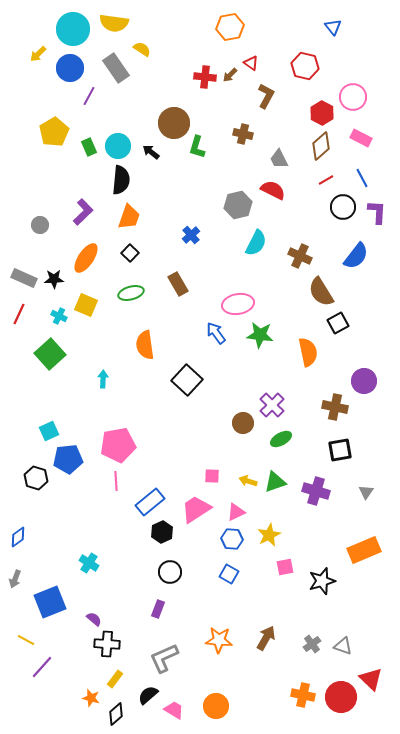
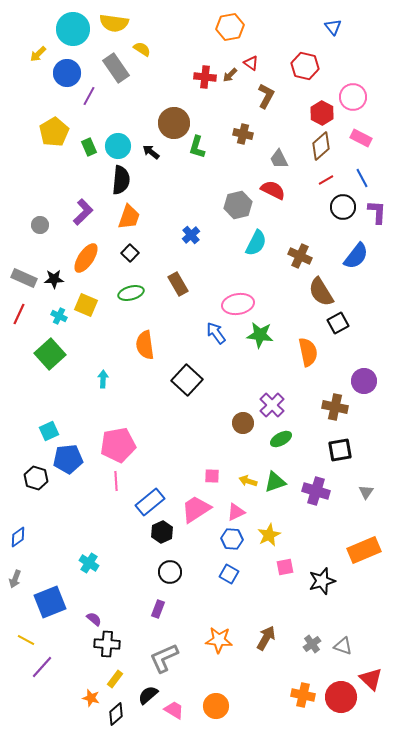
blue circle at (70, 68): moved 3 px left, 5 px down
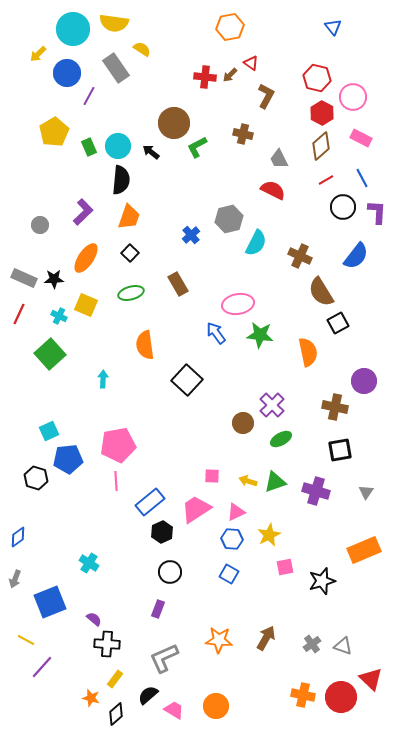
red hexagon at (305, 66): moved 12 px right, 12 px down
green L-shape at (197, 147): rotated 45 degrees clockwise
gray hexagon at (238, 205): moved 9 px left, 14 px down
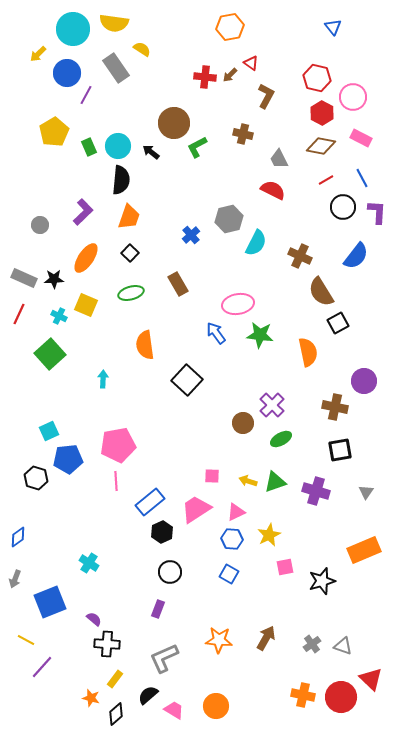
purple line at (89, 96): moved 3 px left, 1 px up
brown diamond at (321, 146): rotated 52 degrees clockwise
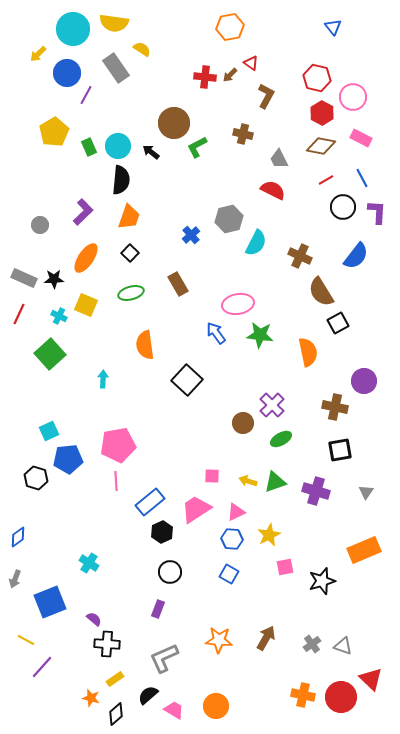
yellow rectangle at (115, 679): rotated 18 degrees clockwise
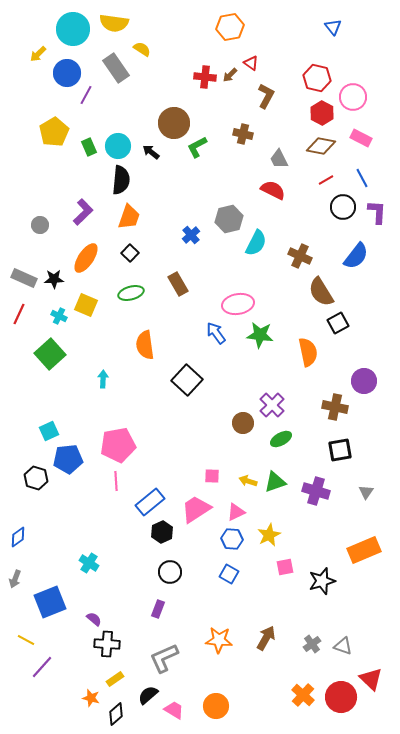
orange cross at (303, 695): rotated 30 degrees clockwise
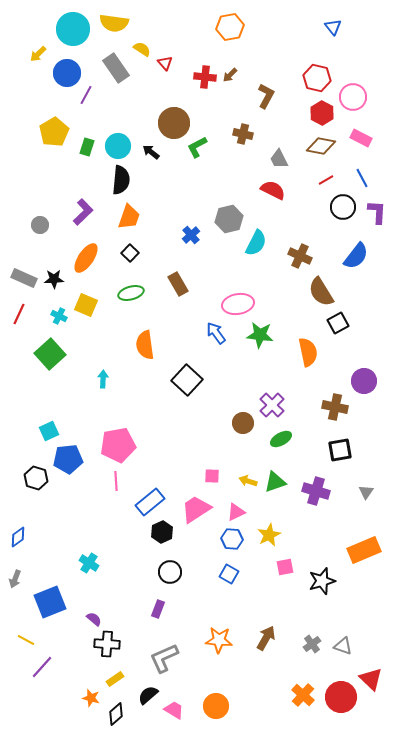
red triangle at (251, 63): moved 86 px left; rotated 14 degrees clockwise
green rectangle at (89, 147): moved 2 px left; rotated 42 degrees clockwise
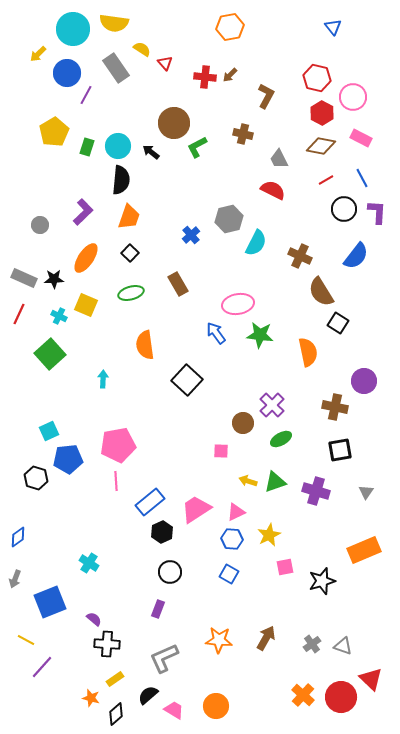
black circle at (343, 207): moved 1 px right, 2 px down
black square at (338, 323): rotated 30 degrees counterclockwise
pink square at (212, 476): moved 9 px right, 25 px up
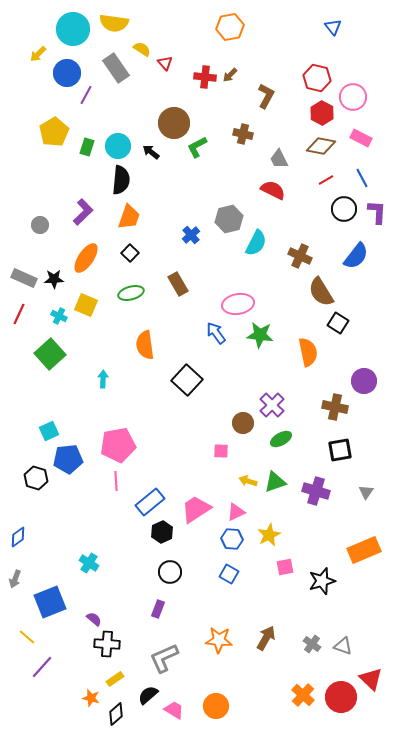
yellow line at (26, 640): moved 1 px right, 3 px up; rotated 12 degrees clockwise
gray cross at (312, 644): rotated 18 degrees counterclockwise
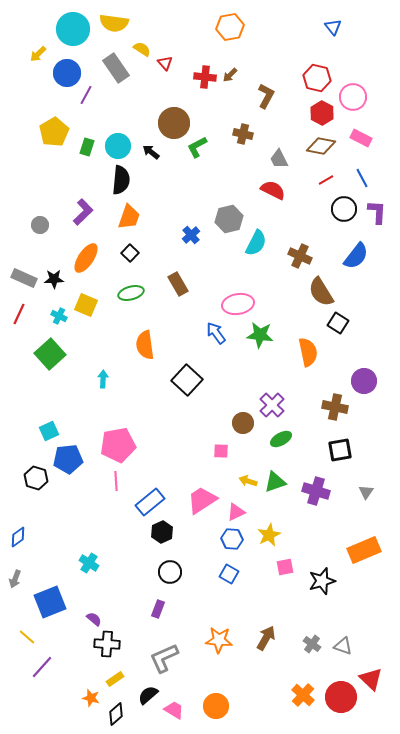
pink trapezoid at (196, 509): moved 6 px right, 9 px up
